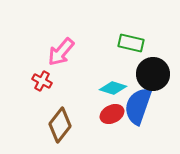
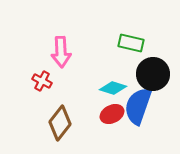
pink arrow: rotated 44 degrees counterclockwise
brown diamond: moved 2 px up
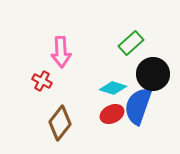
green rectangle: rotated 55 degrees counterclockwise
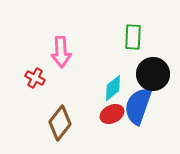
green rectangle: moved 2 px right, 6 px up; rotated 45 degrees counterclockwise
red cross: moved 7 px left, 3 px up
cyan diamond: rotated 56 degrees counterclockwise
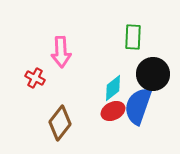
red ellipse: moved 1 px right, 3 px up
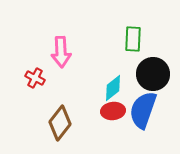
green rectangle: moved 2 px down
blue semicircle: moved 5 px right, 4 px down
red ellipse: rotated 20 degrees clockwise
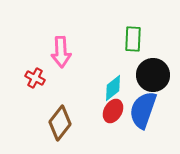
black circle: moved 1 px down
red ellipse: rotated 55 degrees counterclockwise
